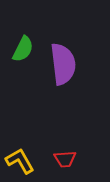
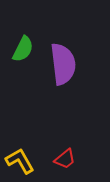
red trapezoid: rotated 35 degrees counterclockwise
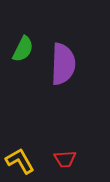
purple semicircle: rotated 9 degrees clockwise
red trapezoid: rotated 35 degrees clockwise
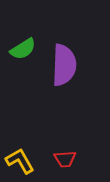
green semicircle: rotated 32 degrees clockwise
purple semicircle: moved 1 px right, 1 px down
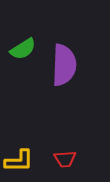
yellow L-shape: moved 1 px left; rotated 120 degrees clockwise
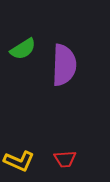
yellow L-shape: rotated 24 degrees clockwise
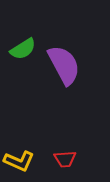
purple semicircle: rotated 30 degrees counterclockwise
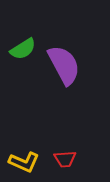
yellow L-shape: moved 5 px right, 1 px down
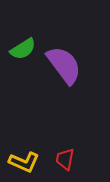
purple semicircle: rotated 9 degrees counterclockwise
red trapezoid: rotated 105 degrees clockwise
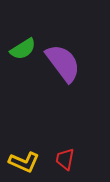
purple semicircle: moved 1 px left, 2 px up
